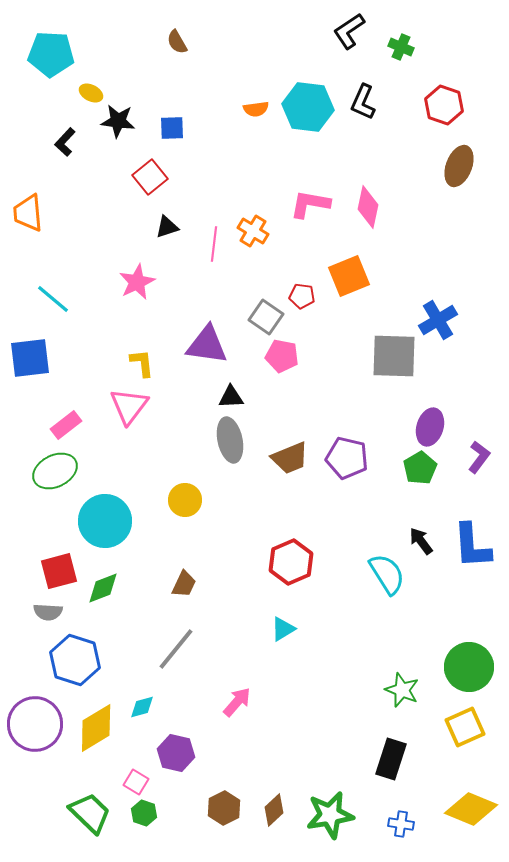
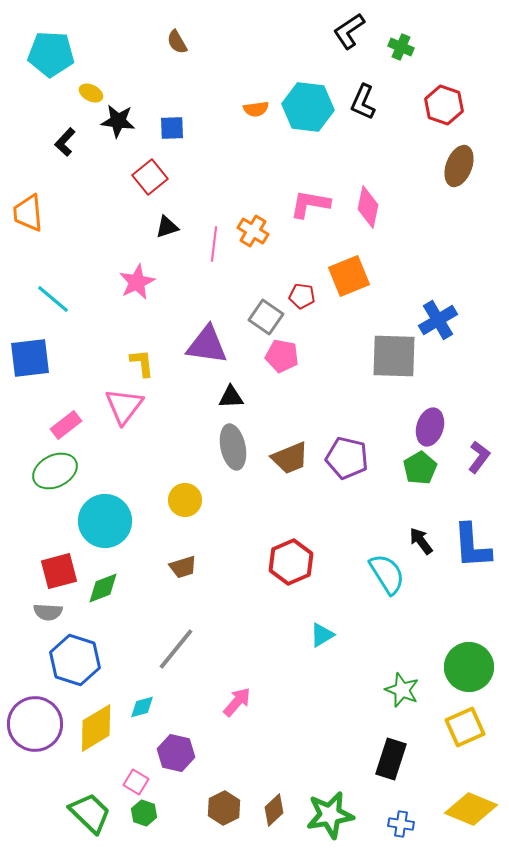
pink triangle at (129, 406): moved 5 px left
gray ellipse at (230, 440): moved 3 px right, 7 px down
brown trapezoid at (184, 584): moved 1 px left, 17 px up; rotated 48 degrees clockwise
cyan triangle at (283, 629): moved 39 px right, 6 px down
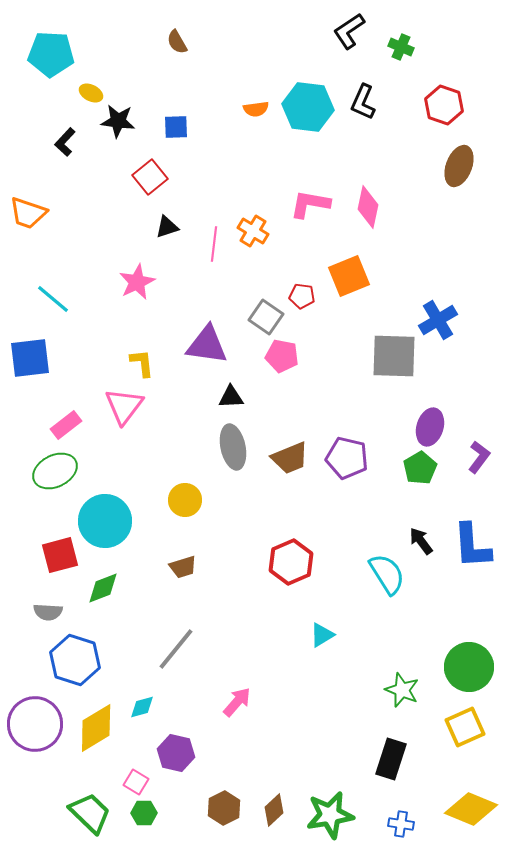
blue square at (172, 128): moved 4 px right, 1 px up
orange trapezoid at (28, 213): rotated 66 degrees counterclockwise
red square at (59, 571): moved 1 px right, 16 px up
green hexagon at (144, 813): rotated 20 degrees counterclockwise
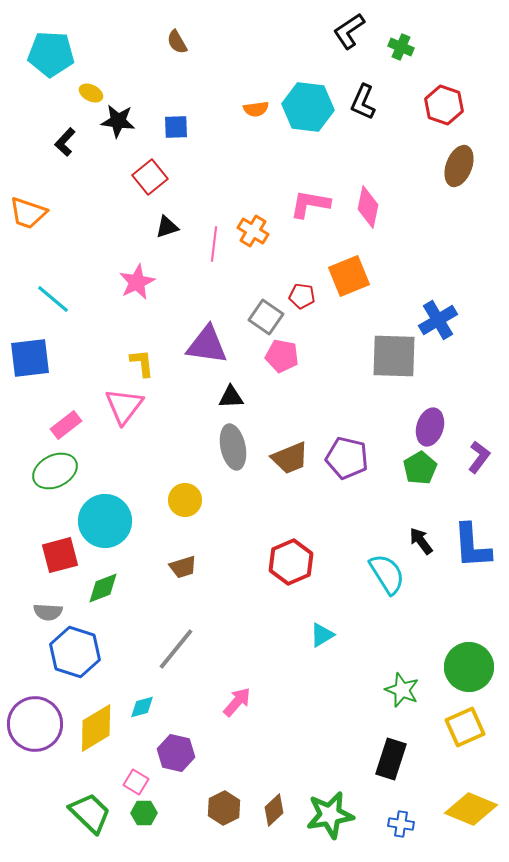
blue hexagon at (75, 660): moved 8 px up
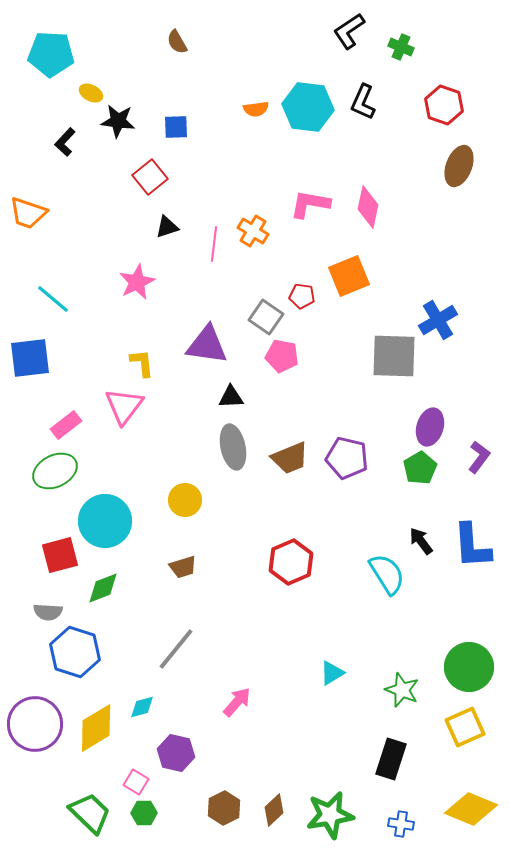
cyan triangle at (322, 635): moved 10 px right, 38 px down
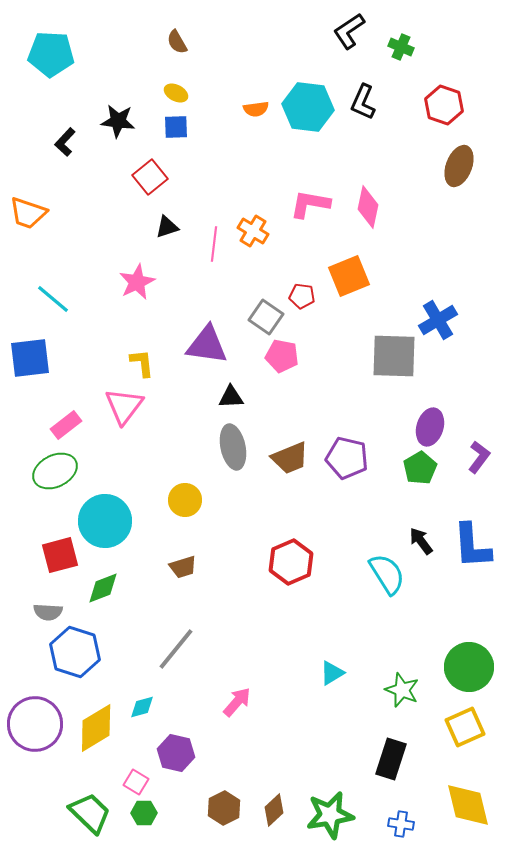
yellow ellipse at (91, 93): moved 85 px right
yellow diamond at (471, 809): moved 3 px left, 4 px up; rotated 54 degrees clockwise
